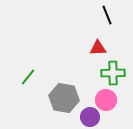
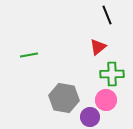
red triangle: moved 1 px up; rotated 36 degrees counterclockwise
green cross: moved 1 px left, 1 px down
green line: moved 1 px right, 22 px up; rotated 42 degrees clockwise
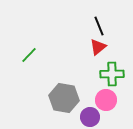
black line: moved 8 px left, 11 px down
green line: rotated 36 degrees counterclockwise
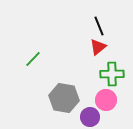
green line: moved 4 px right, 4 px down
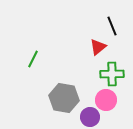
black line: moved 13 px right
green line: rotated 18 degrees counterclockwise
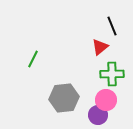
red triangle: moved 2 px right
gray hexagon: rotated 16 degrees counterclockwise
purple circle: moved 8 px right, 2 px up
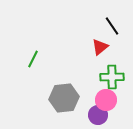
black line: rotated 12 degrees counterclockwise
green cross: moved 3 px down
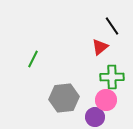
purple circle: moved 3 px left, 2 px down
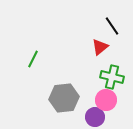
green cross: rotated 15 degrees clockwise
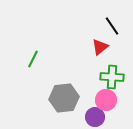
green cross: rotated 10 degrees counterclockwise
